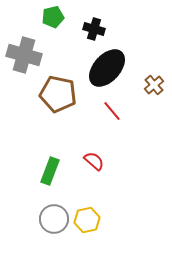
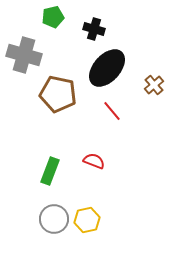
red semicircle: rotated 20 degrees counterclockwise
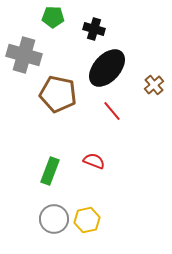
green pentagon: rotated 15 degrees clockwise
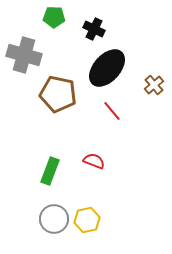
green pentagon: moved 1 px right
black cross: rotated 10 degrees clockwise
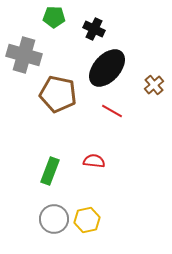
red line: rotated 20 degrees counterclockwise
red semicircle: rotated 15 degrees counterclockwise
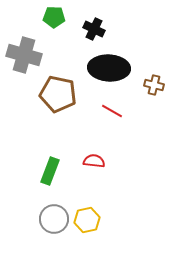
black ellipse: moved 2 px right; rotated 51 degrees clockwise
brown cross: rotated 36 degrees counterclockwise
